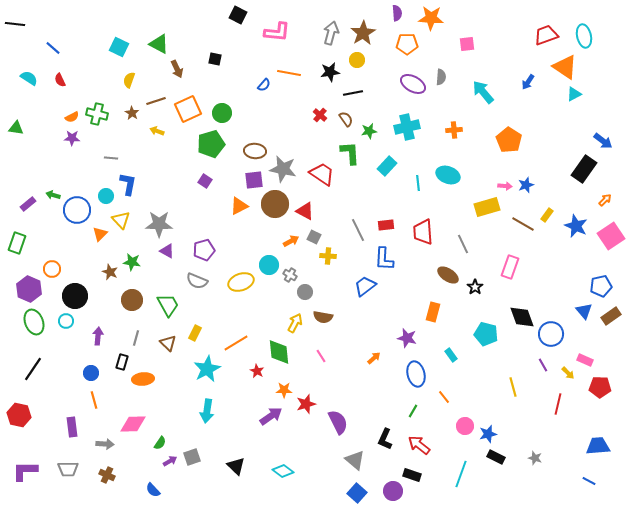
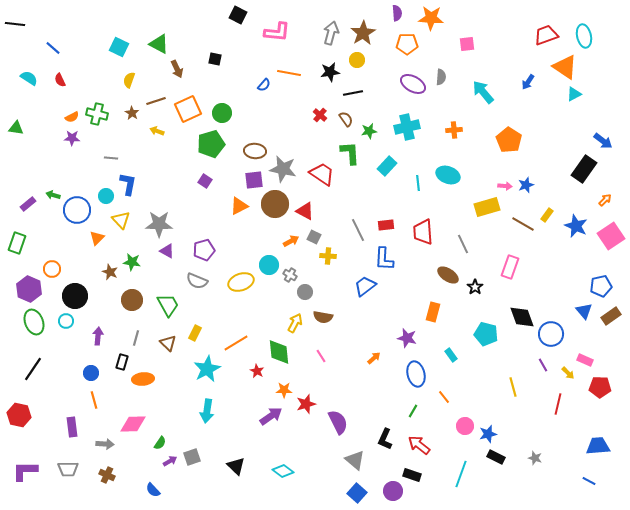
orange triangle at (100, 234): moved 3 px left, 4 px down
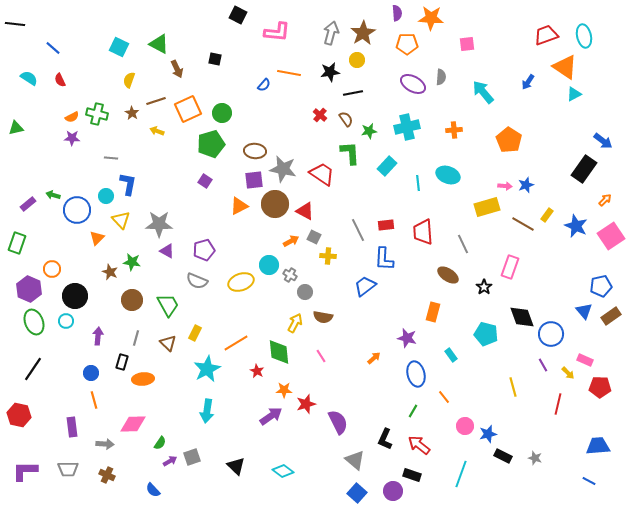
green triangle at (16, 128): rotated 21 degrees counterclockwise
black star at (475, 287): moved 9 px right
black rectangle at (496, 457): moved 7 px right, 1 px up
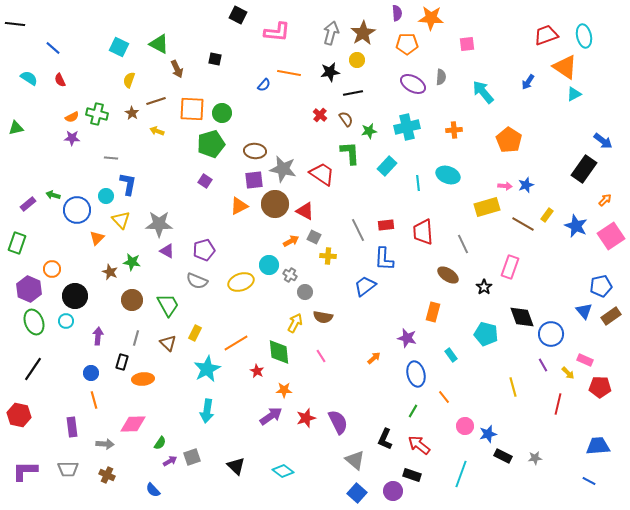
orange square at (188, 109): moved 4 px right; rotated 28 degrees clockwise
red star at (306, 404): moved 14 px down
gray star at (535, 458): rotated 24 degrees counterclockwise
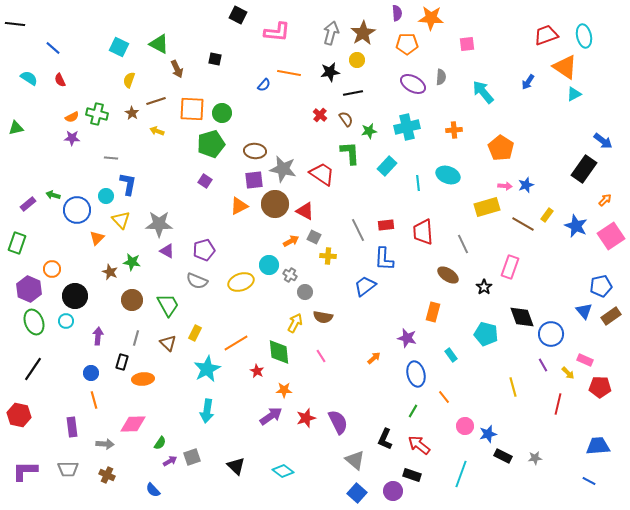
orange pentagon at (509, 140): moved 8 px left, 8 px down
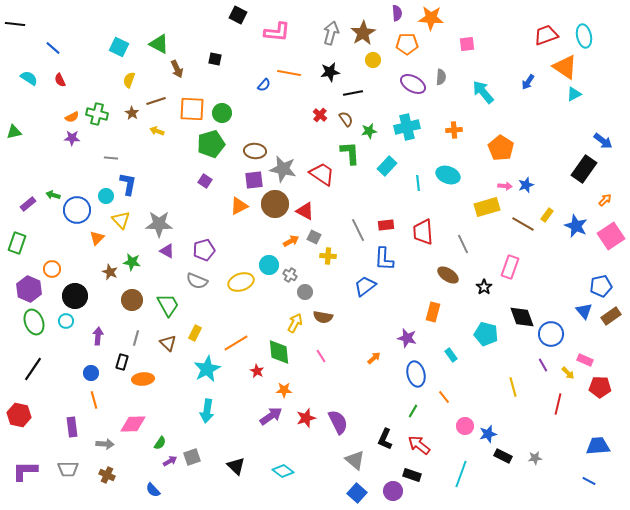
yellow circle at (357, 60): moved 16 px right
green triangle at (16, 128): moved 2 px left, 4 px down
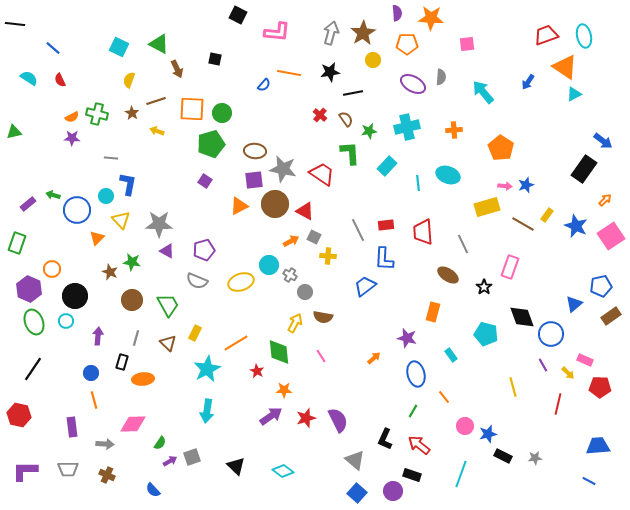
blue triangle at (584, 311): moved 10 px left, 7 px up; rotated 30 degrees clockwise
purple semicircle at (338, 422): moved 2 px up
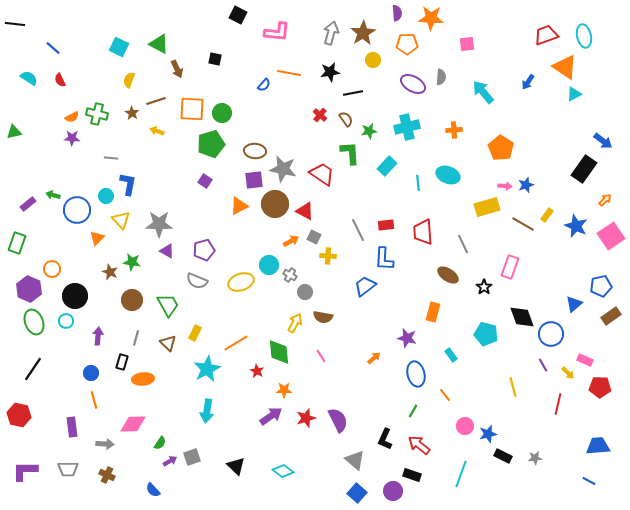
orange line at (444, 397): moved 1 px right, 2 px up
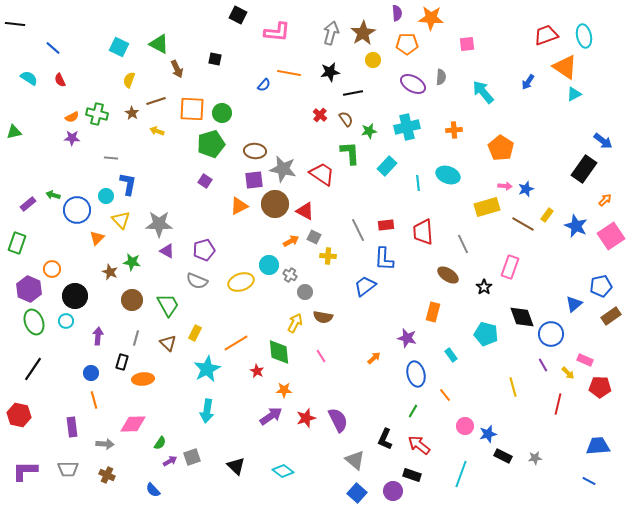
blue star at (526, 185): moved 4 px down
